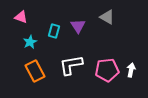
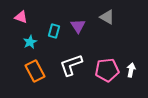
white L-shape: rotated 10 degrees counterclockwise
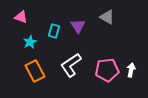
white L-shape: rotated 15 degrees counterclockwise
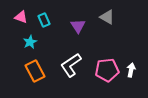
cyan rectangle: moved 10 px left, 11 px up; rotated 40 degrees counterclockwise
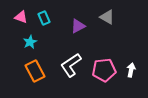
cyan rectangle: moved 2 px up
purple triangle: rotated 35 degrees clockwise
pink pentagon: moved 3 px left
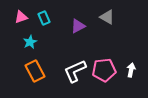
pink triangle: rotated 40 degrees counterclockwise
white L-shape: moved 4 px right, 6 px down; rotated 10 degrees clockwise
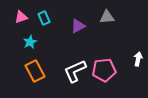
gray triangle: rotated 35 degrees counterclockwise
white arrow: moved 7 px right, 11 px up
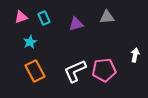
purple triangle: moved 2 px left, 2 px up; rotated 14 degrees clockwise
white arrow: moved 3 px left, 4 px up
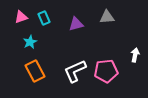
pink pentagon: moved 2 px right, 1 px down
